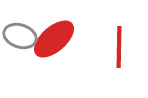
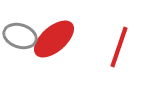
red line: rotated 18 degrees clockwise
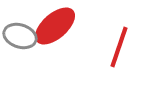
red ellipse: moved 1 px right, 13 px up
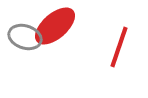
gray ellipse: moved 5 px right, 1 px down
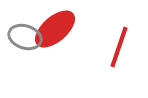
red ellipse: moved 3 px down
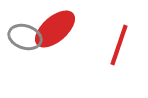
red line: moved 2 px up
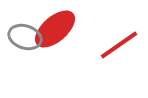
red line: rotated 36 degrees clockwise
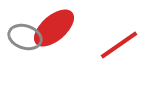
red ellipse: moved 1 px left, 1 px up
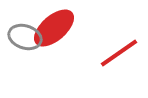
red line: moved 8 px down
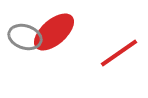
red ellipse: moved 4 px down
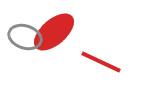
red line: moved 18 px left, 9 px down; rotated 60 degrees clockwise
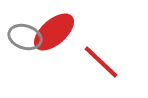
red line: rotated 18 degrees clockwise
